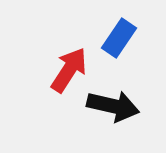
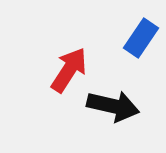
blue rectangle: moved 22 px right
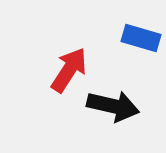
blue rectangle: rotated 72 degrees clockwise
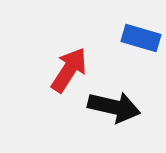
black arrow: moved 1 px right, 1 px down
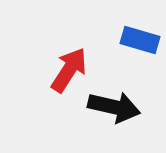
blue rectangle: moved 1 px left, 2 px down
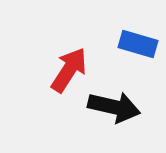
blue rectangle: moved 2 px left, 4 px down
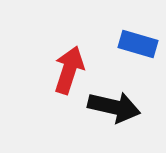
red arrow: rotated 15 degrees counterclockwise
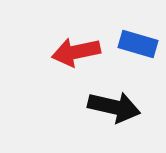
red arrow: moved 7 px right, 18 px up; rotated 120 degrees counterclockwise
